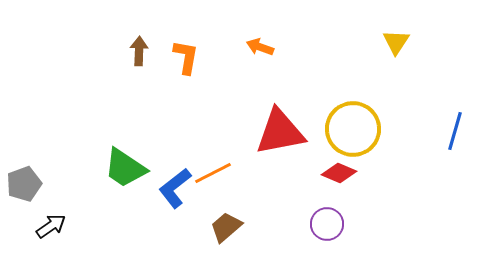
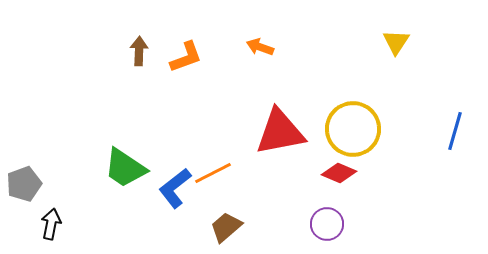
orange L-shape: rotated 60 degrees clockwise
black arrow: moved 2 px up; rotated 44 degrees counterclockwise
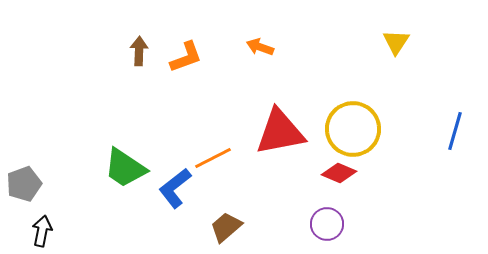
orange line: moved 15 px up
black arrow: moved 9 px left, 7 px down
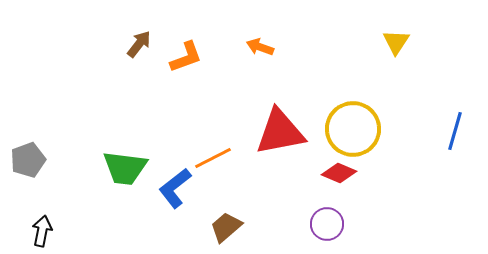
brown arrow: moved 7 px up; rotated 36 degrees clockwise
green trapezoid: rotated 27 degrees counterclockwise
gray pentagon: moved 4 px right, 24 px up
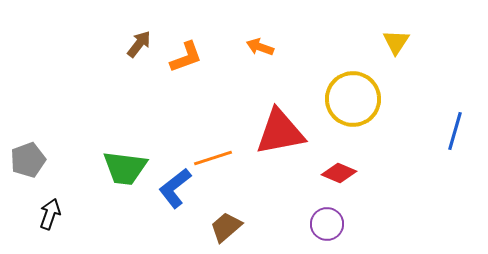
yellow circle: moved 30 px up
orange line: rotated 9 degrees clockwise
black arrow: moved 8 px right, 17 px up; rotated 8 degrees clockwise
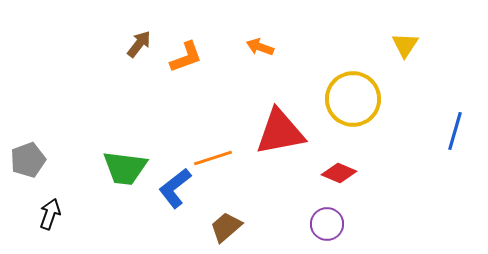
yellow triangle: moved 9 px right, 3 px down
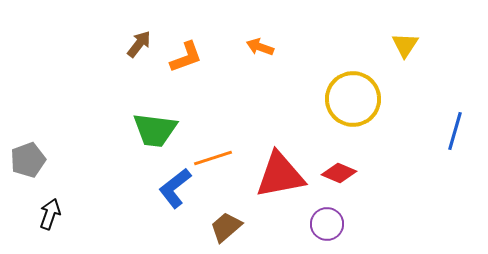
red triangle: moved 43 px down
green trapezoid: moved 30 px right, 38 px up
